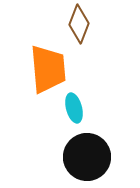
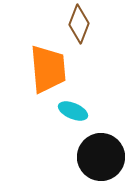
cyan ellipse: moved 1 px left, 3 px down; rotated 52 degrees counterclockwise
black circle: moved 14 px right
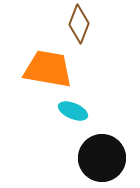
orange trapezoid: rotated 75 degrees counterclockwise
black circle: moved 1 px right, 1 px down
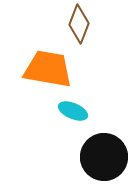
black circle: moved 2 px right, 1 px up
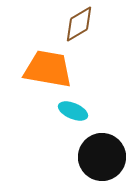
brown diamond: rotated 39 degrees clockwise
black circle: moved 2 px left
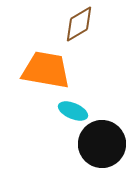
orange trapezoid: moved 2 px left, 1 px down
black circle: moved 13 px up
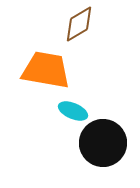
black circle: moved 1 px right, 1 px up
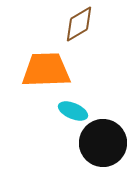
orange trapezoid: rotated 12 degrees counterclockwise
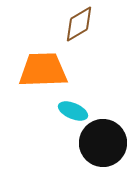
orange trapezoid: moved 3 px left
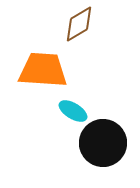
orange trapezoid: rotated 6 degrees clockwise
cyan ellipse: rotated 8 degrees clockwise
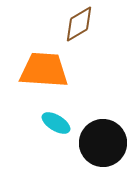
orange trapezoid: moved 1 px right
cyan ellipse: moved 17 px left, 12 px down
